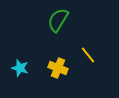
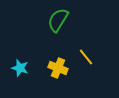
yellow line: moved 2 px left, 2 px down
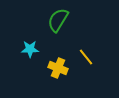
cyan star: moved 10 px right, 19 px up; rotated 18 degrees counterclockwise
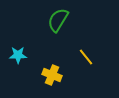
cyan star: moved 12 px left, 6 px down
yellow cross: moved 6 px left, 7 px down
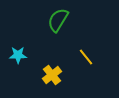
yellow cross: rotated 30 degrees clockwise
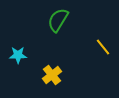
yellow line: moved 17 px right, 10 px up
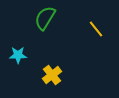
green semicircle: moved 13 px left, 2 px up
yellow line: moved 7 px left, 18 px up
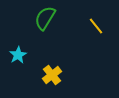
yellow line: moved 3 px up
cyan star: rotated 30 degrees counterclockwise
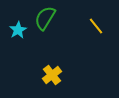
cyan star: moved 25 px up
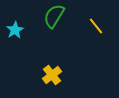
green semicircle: moved 9 px right, 2 px up
cyan star: moved 3 px left
